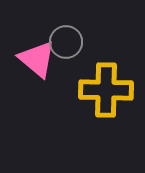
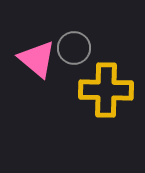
gray circle: moved 8 px right, 6 px down
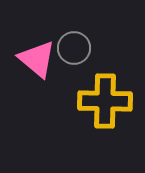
yellow cross: moved 1 px left, 11 px down
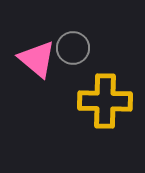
gray circle: moved 1 px left
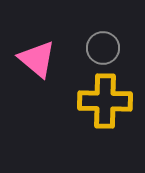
gray circle: moved 30 px right
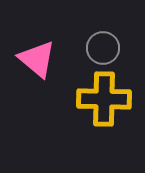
yellow cross: moved 1 px left, 2 px up
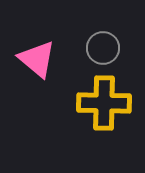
yellow cross: moved 4 px down
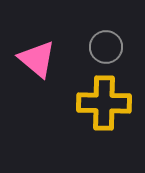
gray circle: moved 3 px right, 1 px up
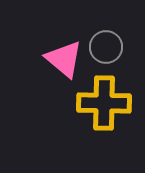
pink triangle: moved 27 px right
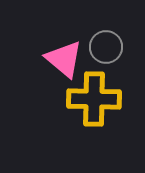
yellow cross: moved 10 px left, 4 px up
